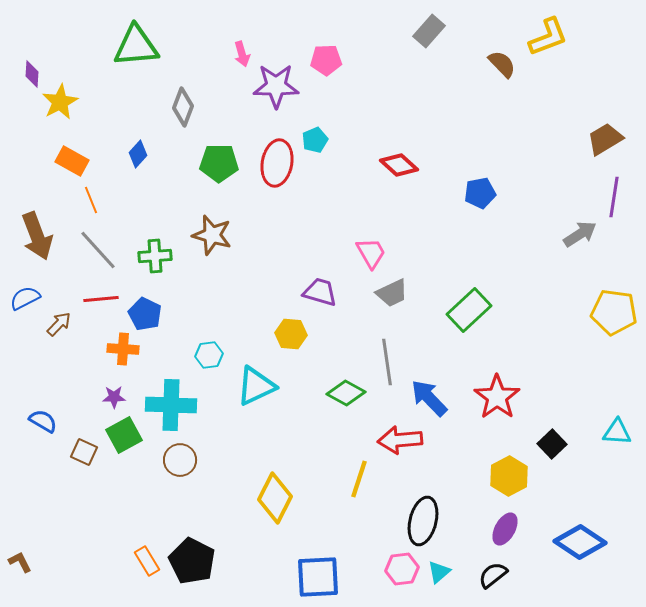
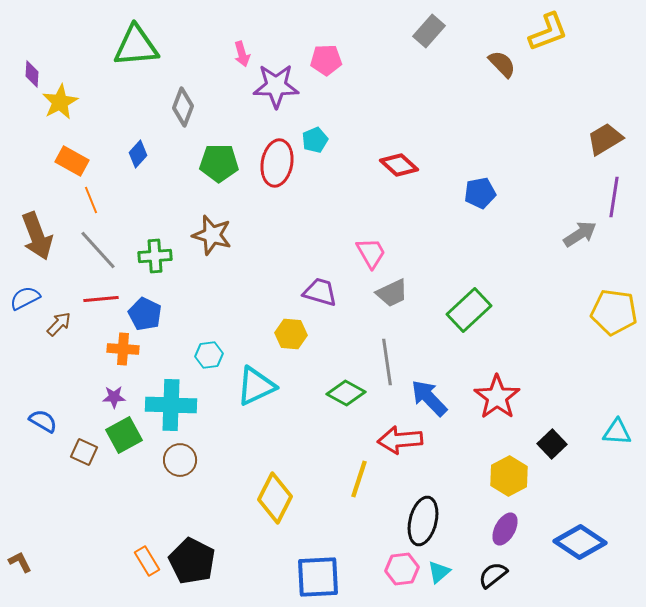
yellow L-shape at (548, 37): moved 5 px up
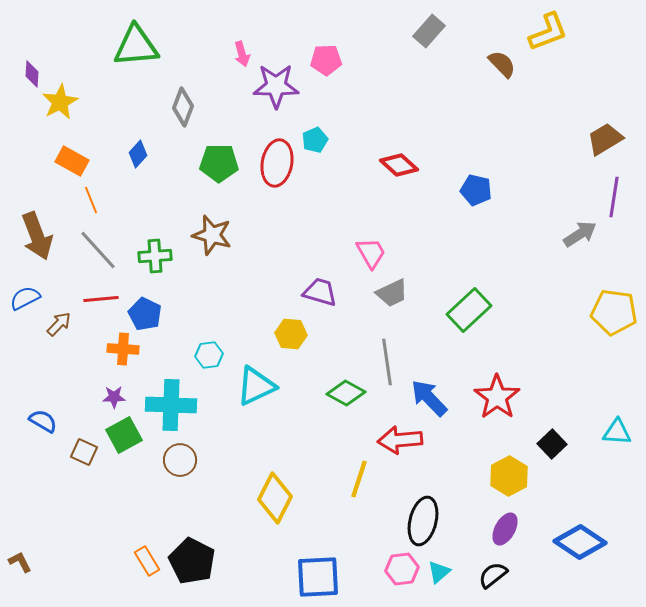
blue pentagon at (480, 193): moved 4 px left, 3 px up; rotated 24 degrees clockwise
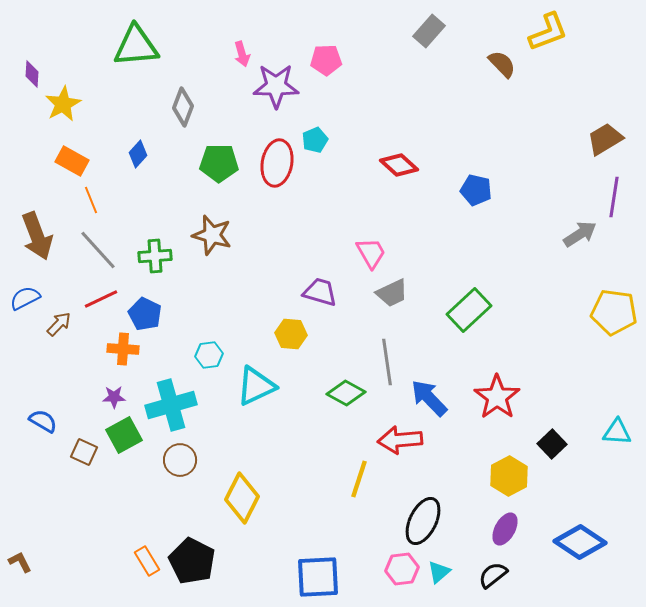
yellow star at (60, 102): moved 3 px right, 2 px down
red line at (101, 299): rotated 20 degrees counterclockwise
cyan cross at (171, 405): rotated 18 degrees counterclockwise
yellow diamond at (275, 498): moved 33 px left
black ellipse at (423, 521): rotated 12 degrees clockwise
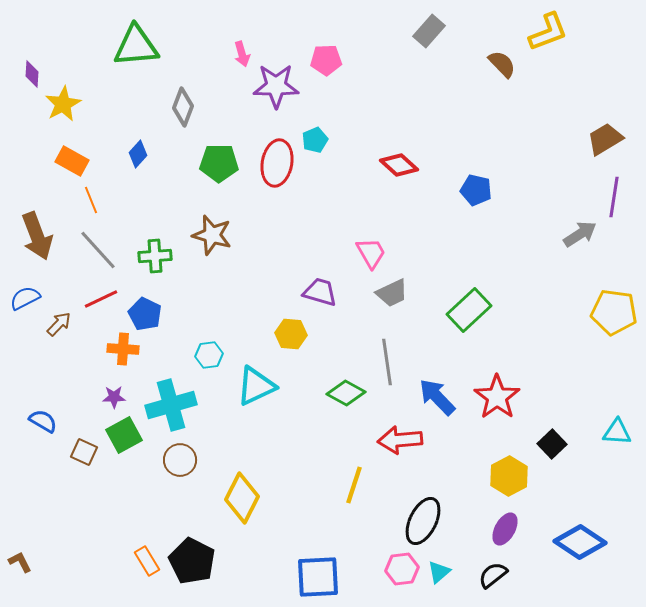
blue arrow at (429, 398): moved 8 px right, 1 px up
yellow line at (359, 479): moved 5 px left, 6 px down
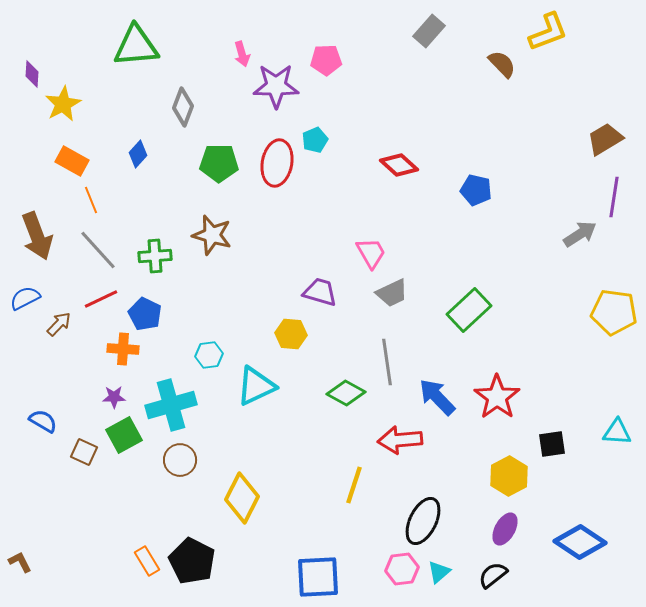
black square at (552, 444): rotated 36 degrees clockwise
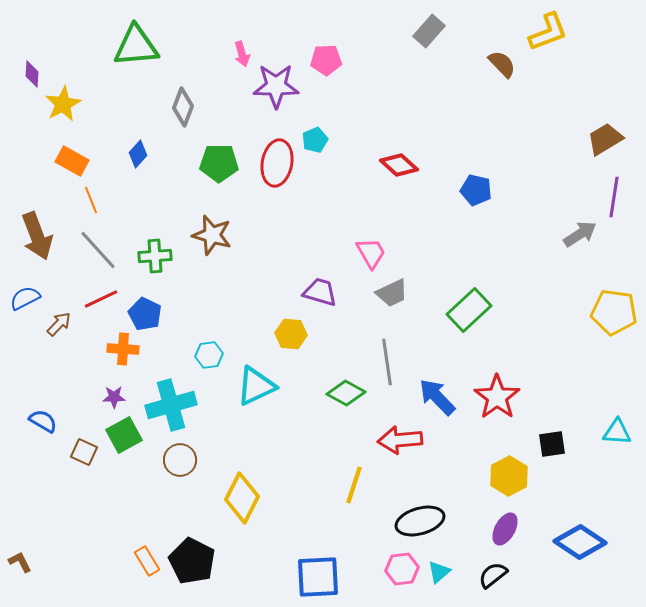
black ellipse at (423, 521): moved 3 px left; rotated 48 degrees clockwise
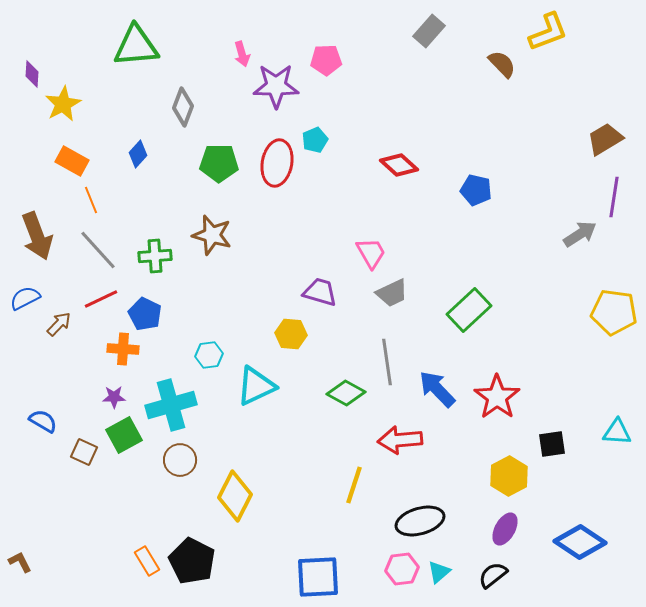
blue arrow at (437, 397): moved 8 px up
yellow diamond at (242, 498): moved 7 px left, 2 px up
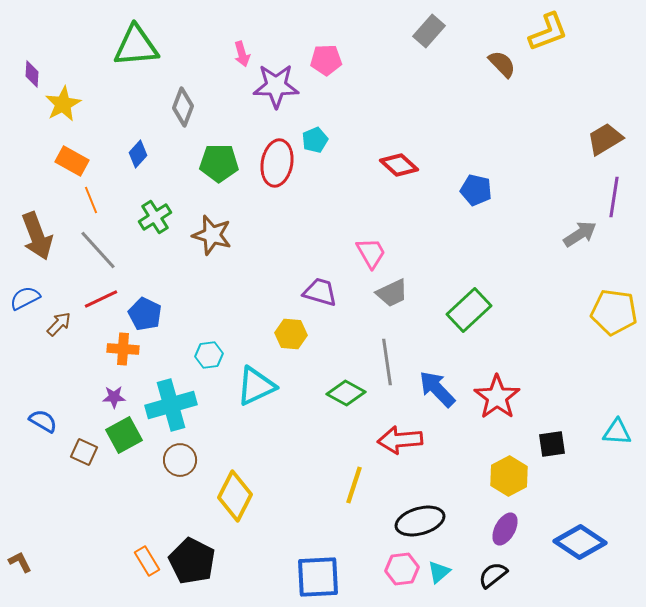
green cross at (155, 256): moved 39 px up; rotated 28 degrees counterclockwise
